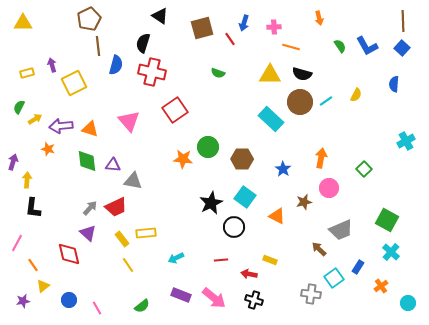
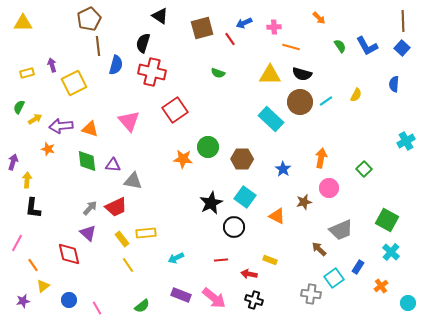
orange arrow at (319, 18): rotated 32 degrees counterclockwise
blue arrow at (244, 23): rotated 49 degrees clockwise
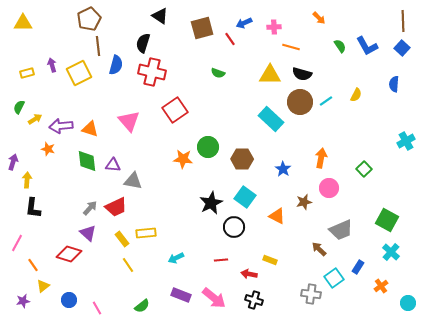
yellow square at (74, 83): moved 5 px right, 10 px up
red diamond at (69, 254): rotated 60 degrees counterclockwise
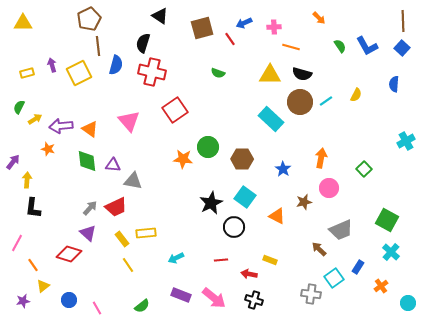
orange triangle at (90, 129): rotated 18 degrees clockwise
purple arrow at (13, 162): rotated 21 degrees clockwise
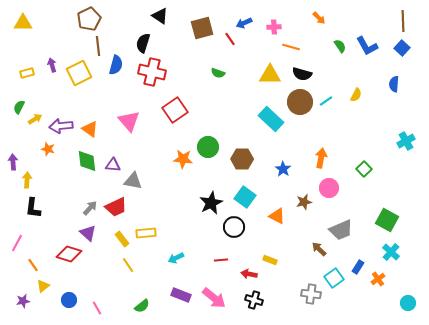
purple arrow at (13, 162): rotated 42 degrees counterclockwise
orange cross at (381, 286): moved 3 px left, 7 px up
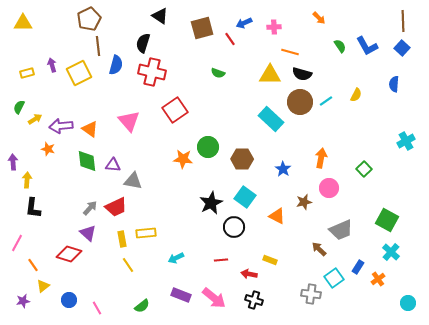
orange line at (291, 47): moved 1 px left, 5 px down
yellow rectangle at (122, 239): rotated 28 degrees clockwise
